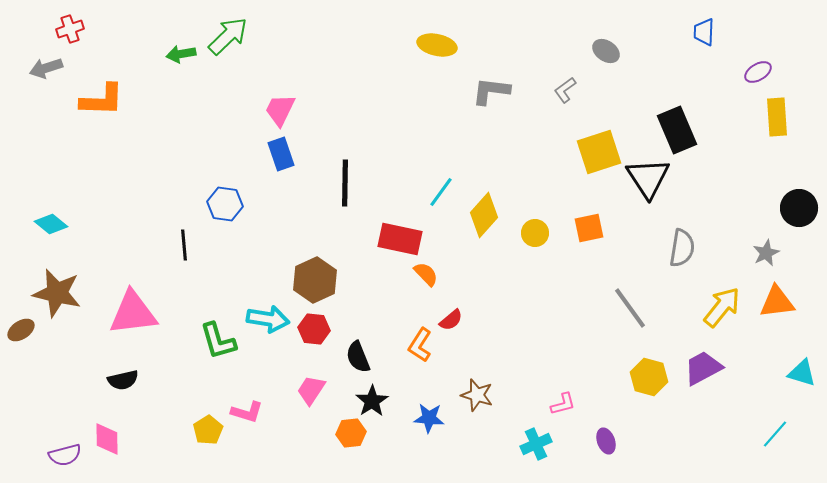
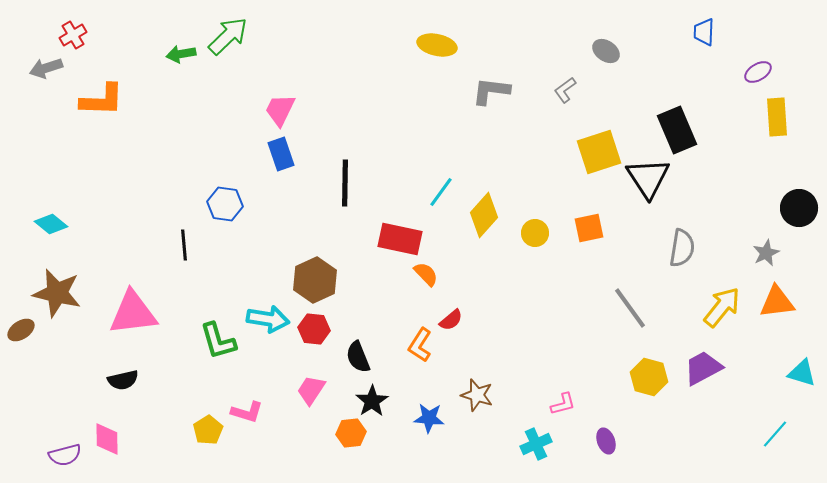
red cross at (70, 29): moved 3 px right, 6 px down; rotated 12 degrees counterclockwise
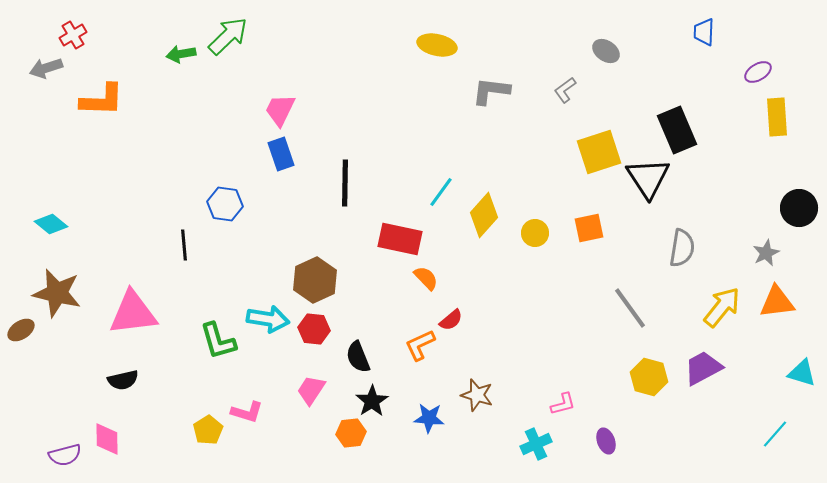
orange semicircle at (426, 274): moved 4 px down
orange L-shape at (420, 345): rotated 32 degrees clockwise
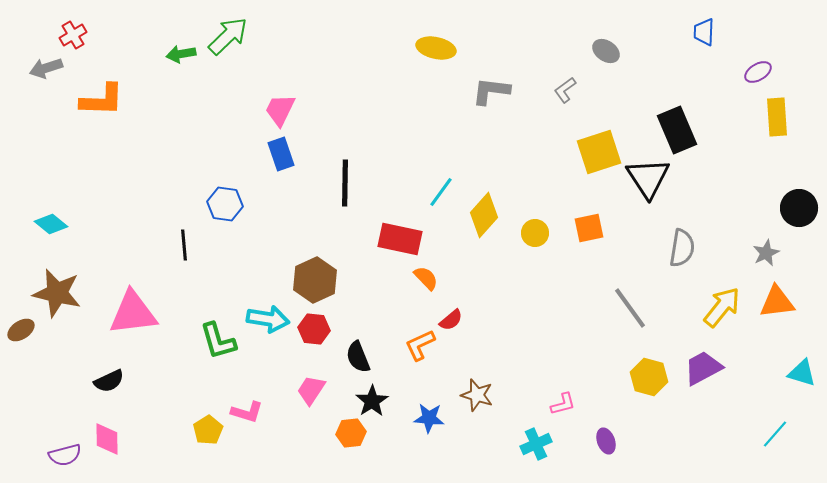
yellow ellipse at (437, 45): moved 1 px left, 3 px down
black semicircle at (123, 380): moved 14 px left, 1 px down; rotated 12 degrees counterclockwise
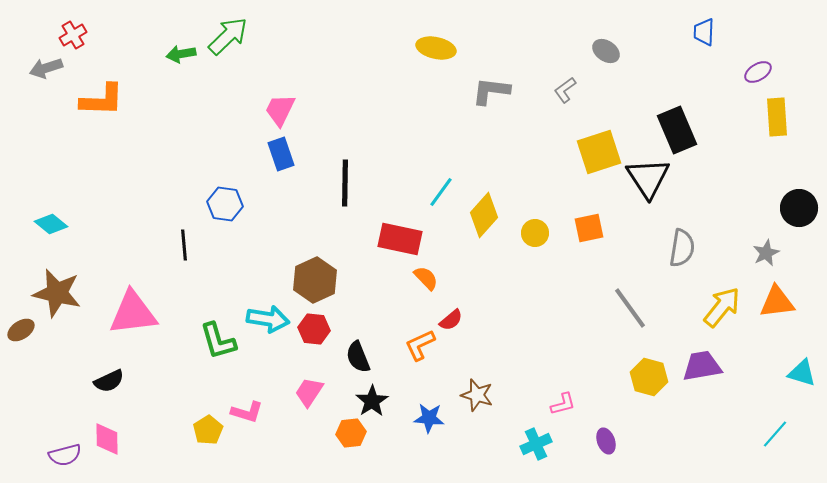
purple trapezoid at (703, 368): moved 1 px left, 2 px up; rotated 18 degrees clockwise
pink trapezoid at (311, 390): moved 2 px left, 2 px down
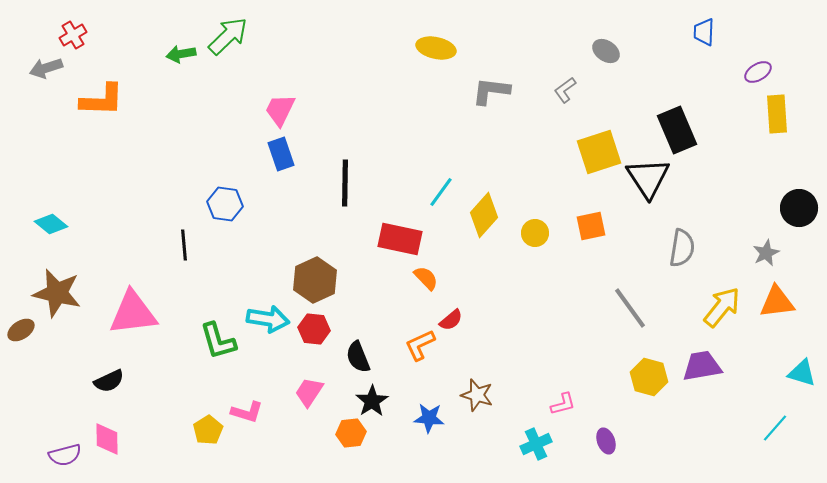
yellow rectangle at (777, 117): moved 3 px up
orange square at (589, 228): moved 2 px right, 2 px up
cyan line at (775, 434): moved 6 px up
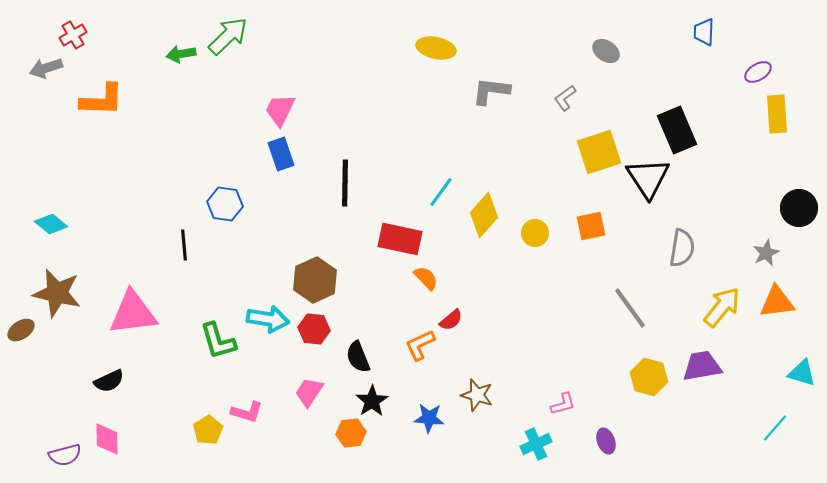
gray L-shape at (565, 90): moved 8 px down
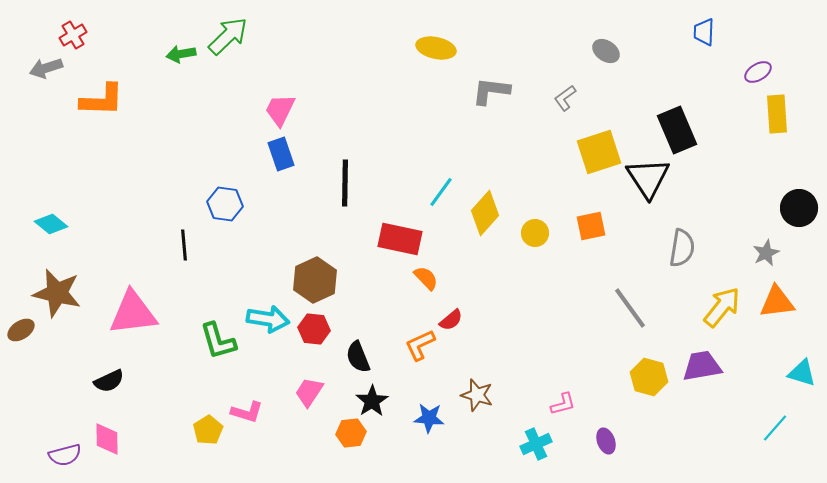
yellow diamond at (484, 215): moved 1 px right, 2 px up
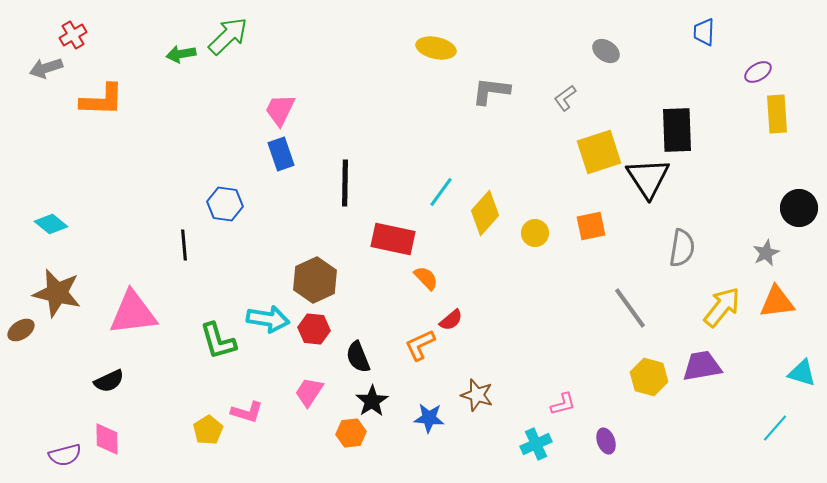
black rectangle at (677, 130): rotated 21 degrees clockwise
red rectangle at (400, 239): moved 7 px left
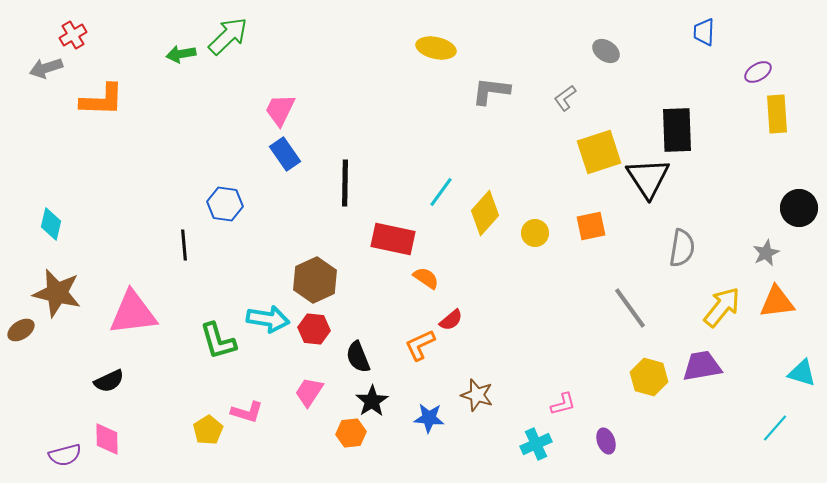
blue rectangle at (281, 154): moved 4 px right; rotated 16 degrees counterclockwise
cyan diamond at (51, 224): rotated 64 degrees clockwise
orange semicircle at (426, 278): rotated 12 degrees counterclockwise
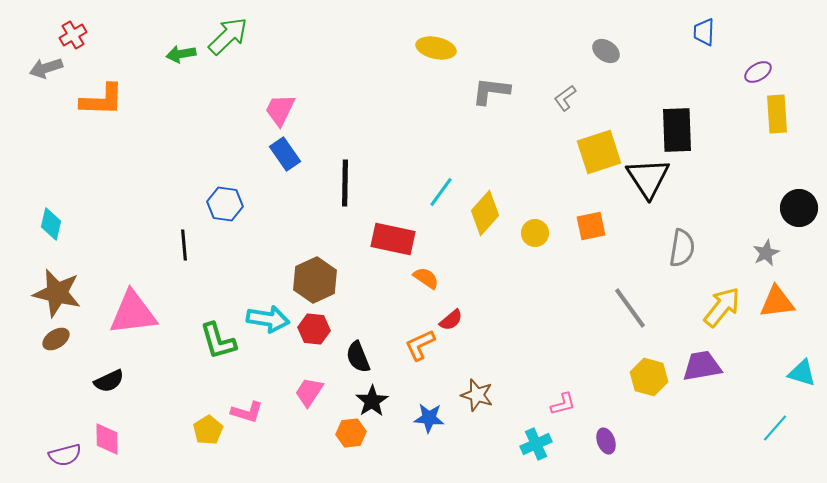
brown ellipse at (21, 330): moved 35 px right, 9 px down
